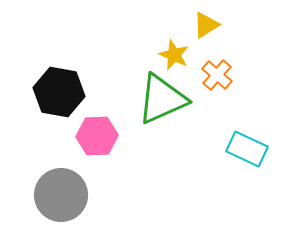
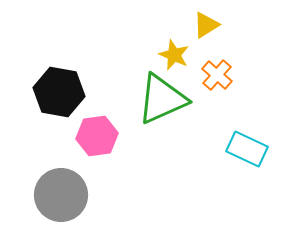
pink hexagon: rotated 6 degrees counterclockwise
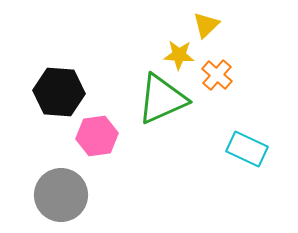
yellow triangle: rotated 12 degrees counterclockwise
yellow star: moved 5 px right; rotated 20 degrees counterclockwise
black hexagon: rotated 6 degrees counterclockwise
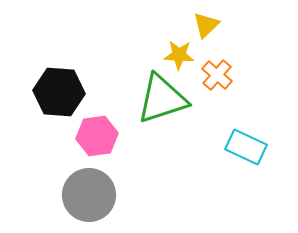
green triangle: rotated 6 degrees clockwise
cyan rectangle: moved 1 px left, 2 px up
gray circle: moved 28 px right
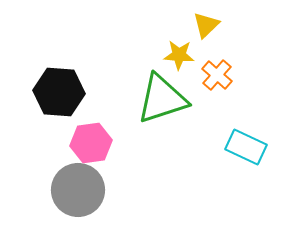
pink hexagon: moved 6 px left, 7 px down
gray circle: moved 11 px left, 5 px up
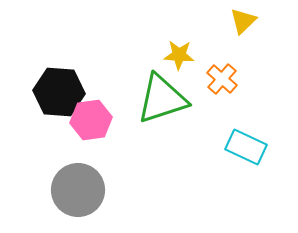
yellow triangle: moved 37 px right, 4 px up
orange cross: moved 5 px right, 4 px down
pink hexagon: moved 23 px up
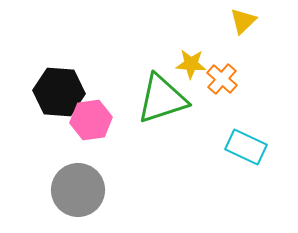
yellow star: moved 12 px right, 9 px down
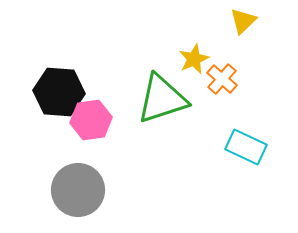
yellow star: moved 3 px right, 5 px up; rotated 28 degrees counterclockwise
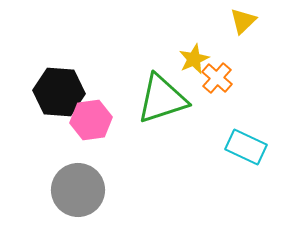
orange cross: moved 5 px left, 1 px up
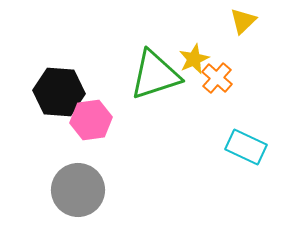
green triangle: moved 7 px left, 24 px up
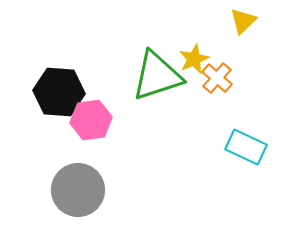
green triangle: moved 2 px right, 1 px down
